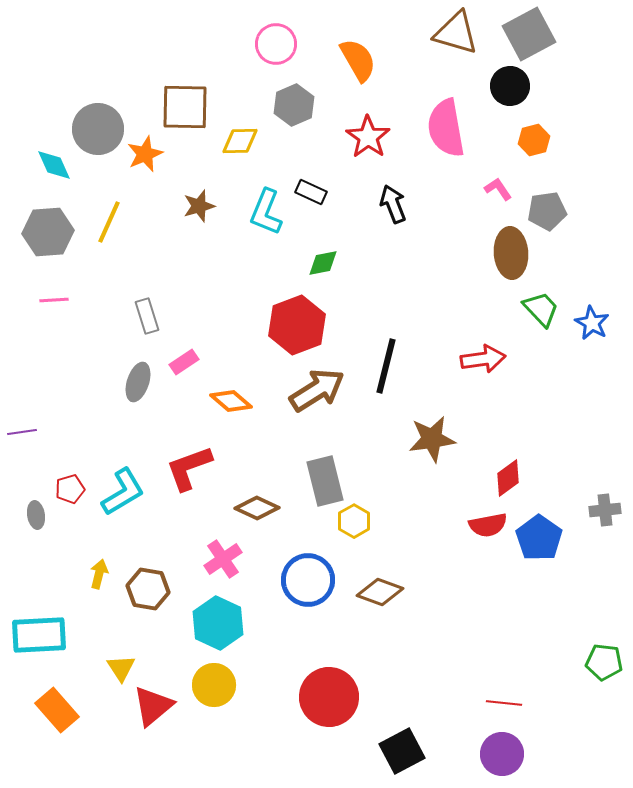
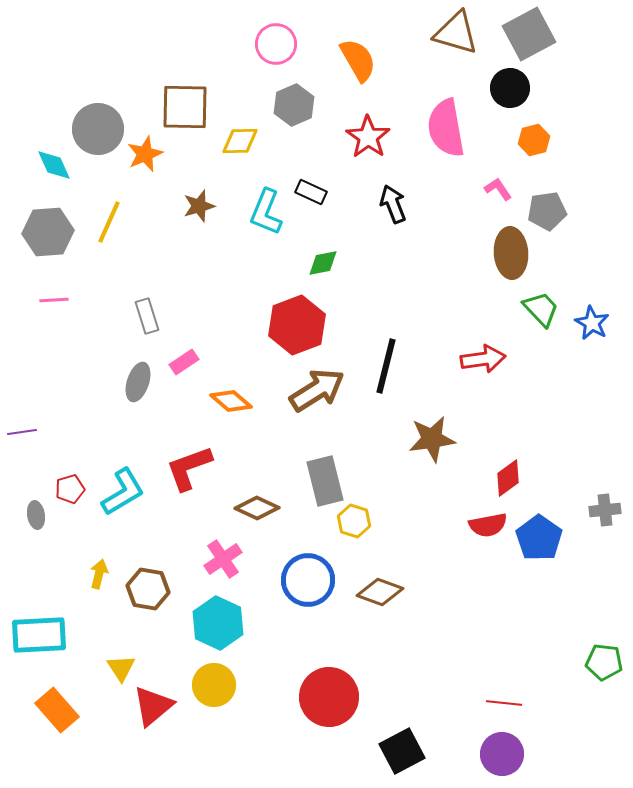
black circle at (510, 86): moved 2 px down
yellow hexagon at (354, 521): rotated 12 degrees counterclockwise
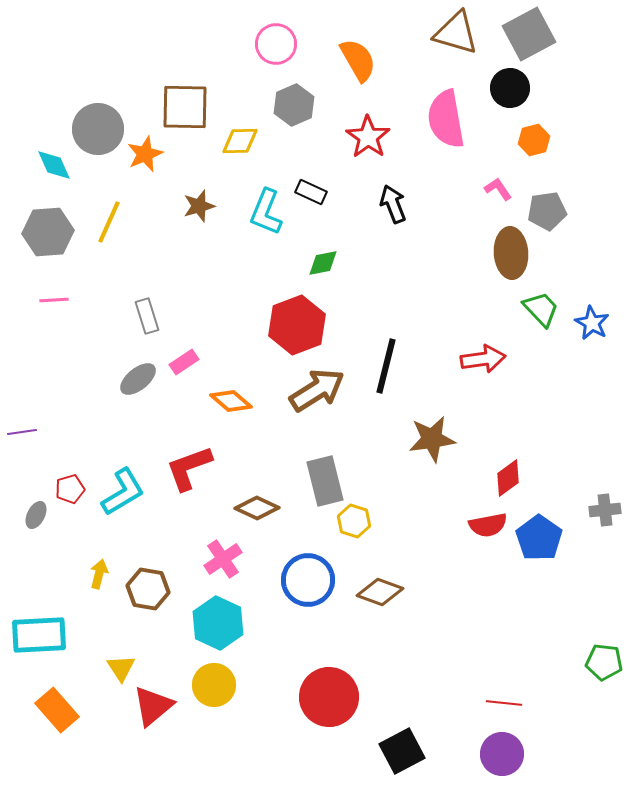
pink semicircle at (446, 128): moved 9 px up
gray ellipse at (138, 382): moved 3 px up; rotated 33 degrees clockwise
gray ellipse at (36, 515): rotated 36 degrees clockwise
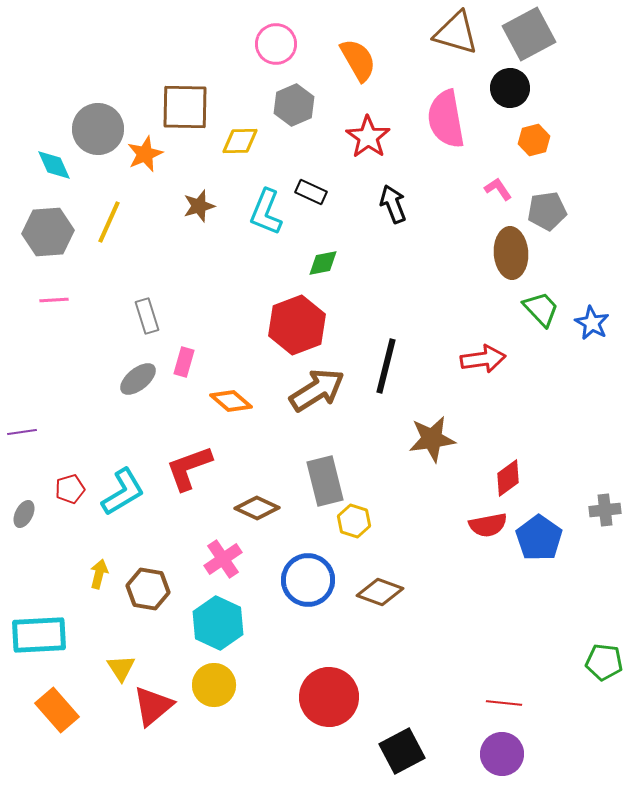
pink rectangle at (184, 362): rotated 40 degrees counterclockwise
gray ellipse at (36, 515): moved 12 px left, 1 px up
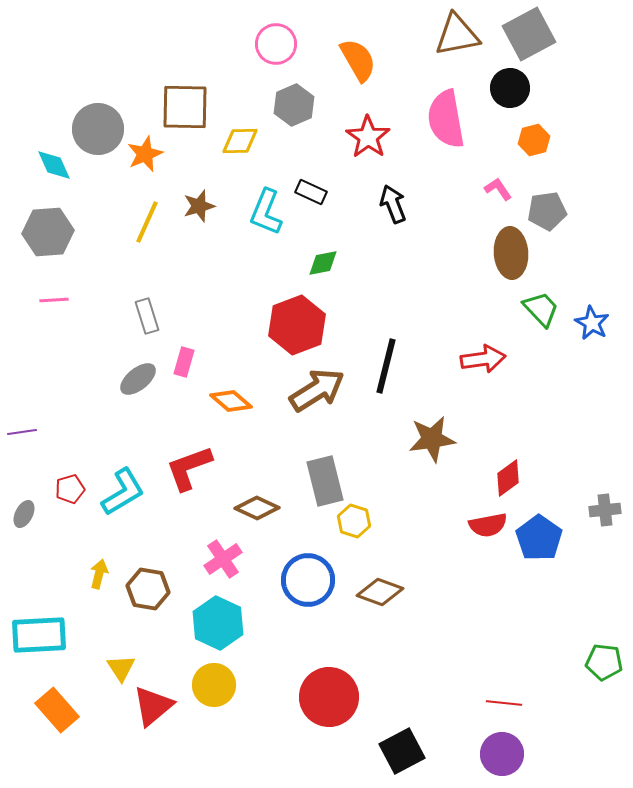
brown triangle at (456, 33): moved 1 px right, 2 px down; rotated 27 degrees counterclockwise
yellow line at (109, 222): moved 38 px right
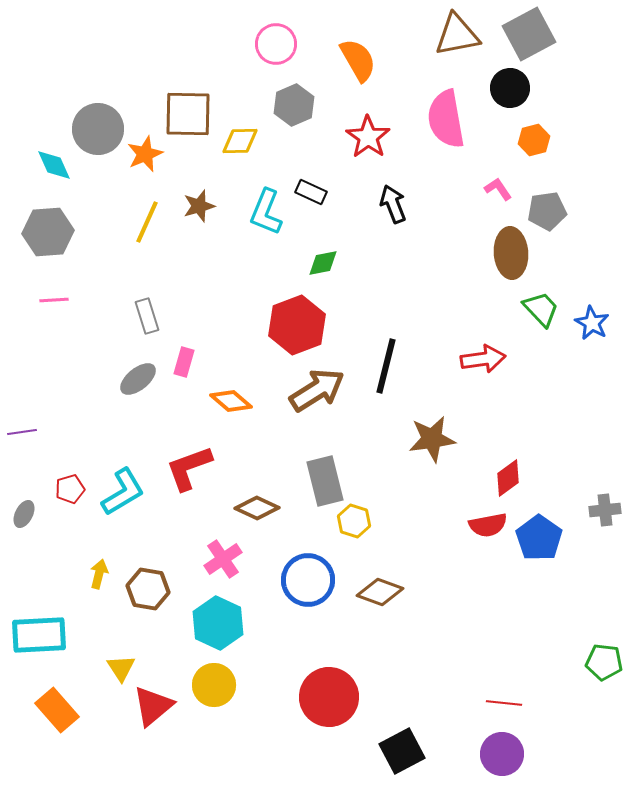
brown square at (185, 107): moved 3 px right, 7 px down
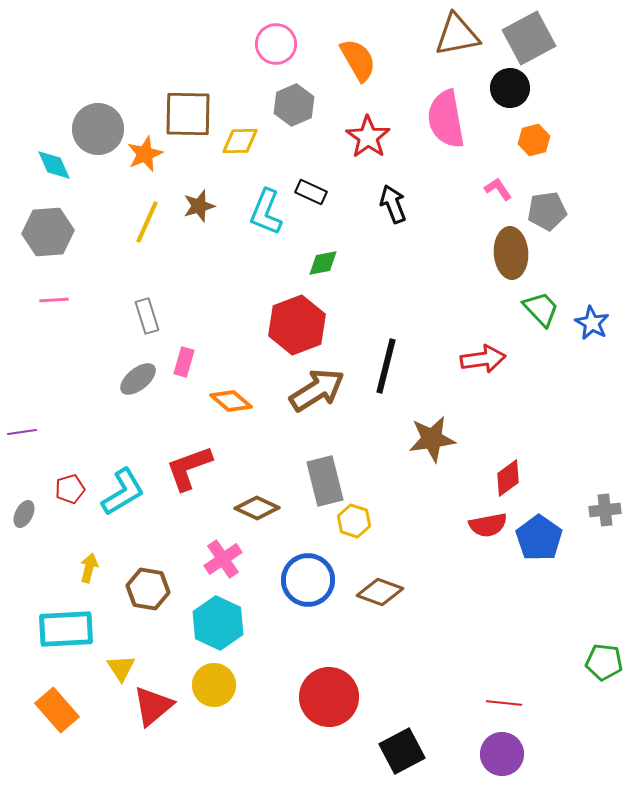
gray square at (529, 34): moved 4 px down
yellow arrow at (99, 574): moved 10 px left, 6 px up
cyan rectangle at (39, 635): moved 27 px right, 6 px up
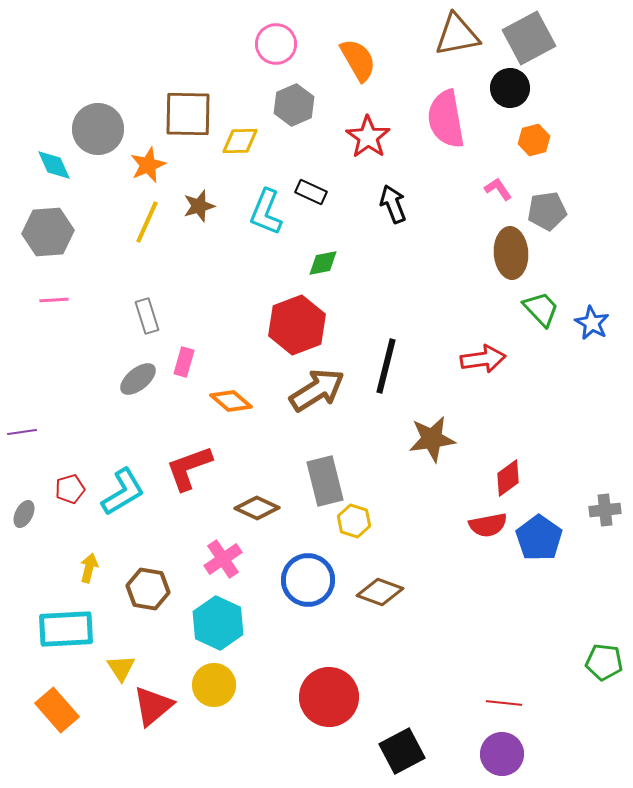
orange star at (145, 154): moved 3 px right, 11 px down
